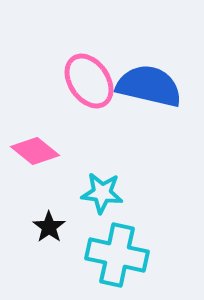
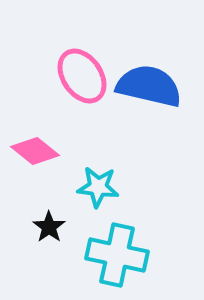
pink ellipse: moved 7 px left, 5 px up
cyan star: moved 4 px left, 6 px up
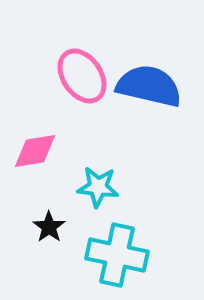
pink diamond: rotated 48 degrees counterclockwise
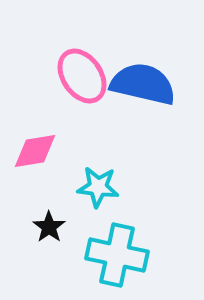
blue semicircle: moved 6 px left, 2 px up
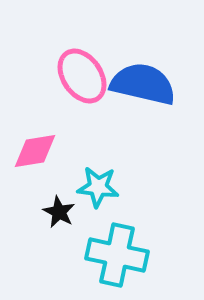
black star: moved 10 px right, 15 px up; rotated 8 degrees counterclockwise
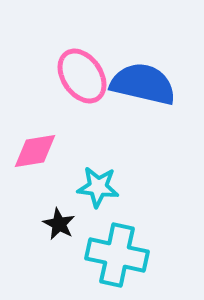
black star: moved 12 px down
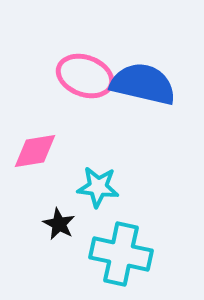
pink ellipse: moved 3 px right; rotated 36 degrees counterclockwise
cyan cross: moved 4 px right, 1 px up
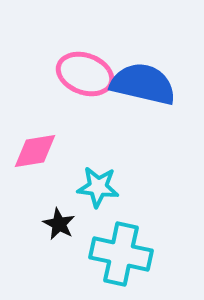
pink ellipse: moved 2 px up
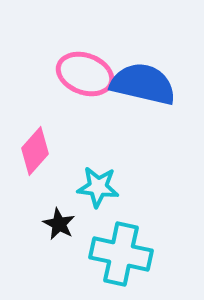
pink diamond: rotated 39 degrees counterclockwise
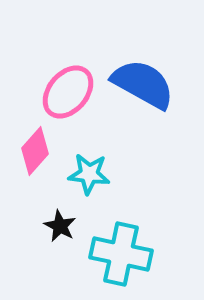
pink ellipse: moved 17 px left, 18 px down; rotated 70 degrees counterclockwise
blue semicircle: rotated 16 degrees clockwise
cyan star: moved 9 px left, 13 px up
black star: moved 1 px right, 2 px down
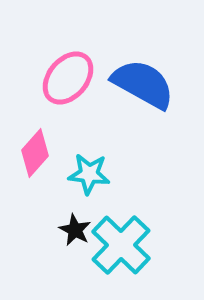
pink ellipse: moved 14 px up
pink diamond: moved 2 px down
black star: moved 15 px right, 4 px down
cyan cross: moved 9 px up; rotated 32 degrees clockwise
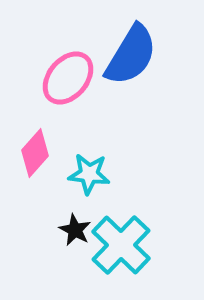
blue semicircle: moved 12 px left, 29 px up; rotated 92 degrees clockwise
